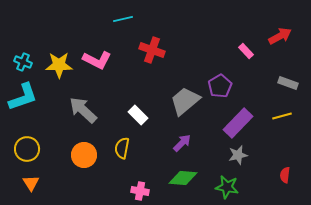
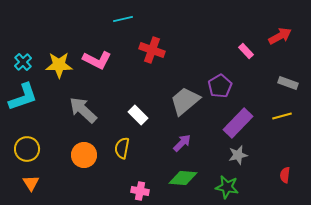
cyan cross: rotated 24 degrees clockwise
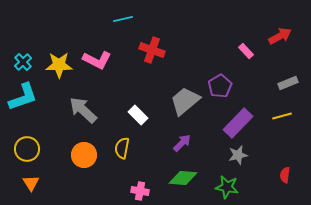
gray rectangle: rotated 42 degrees counterclockwise
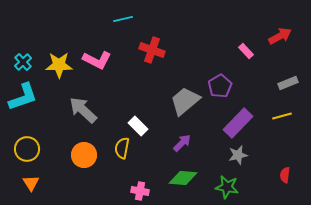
white rectangle: moved 11 px down
